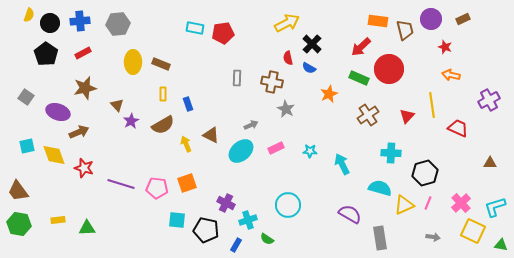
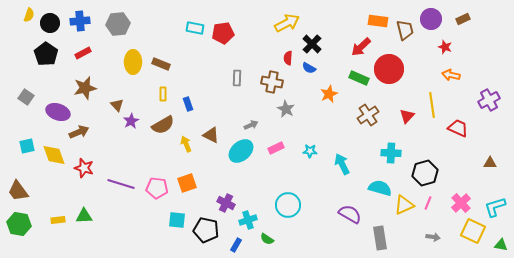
red semicircle at (288, 58): rotated 16 degrees clockwise
green triangle at (87, 228): moved 3 px left, 12 px up
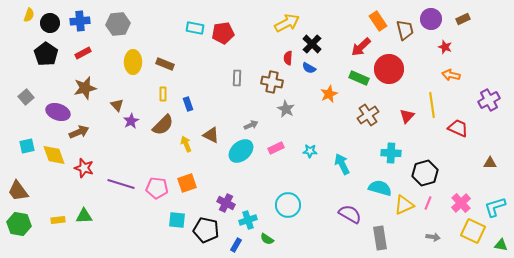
orange rectangle at (378, 21): rotated 48 degrees clockwise
brown rectangle at (161, 64): moved 4 px right
gray square at (26, 97): rotated 14 degrees clockwise
brown semicircle at (163, 125): rotated 15 degrees counterclockwise
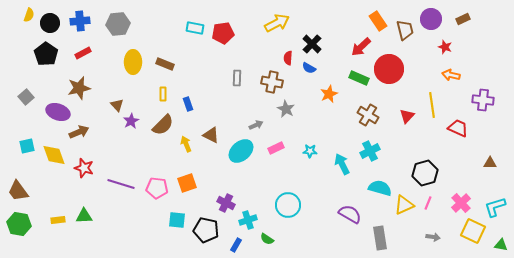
yellow arrow at (287, 23): moved 10 px left
brown star at (85, 88): moved 6 px left
purple cross at (489, 100): moved 6 px left; rotated 35 degrees clockwise
brown cross at (368, 115): rotated 25 degrees counterclockwise
gray arrow at (251, 125): moved 5 px right
cyan cross at (391, 153): moved 21 px left, 2 px up; rotated 30 degrees counterclockwise
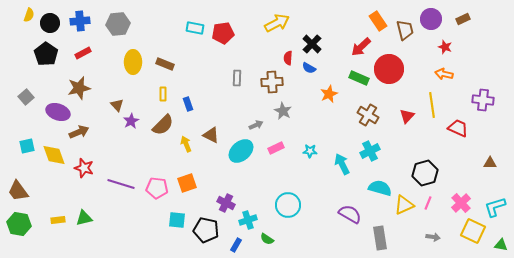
orange arrow at (451, 75): moved 7 px left, 1 px up
brown cross at (272, 82): rotated 15 degrees counterclockwise
gray star at (286, 109): moved 3 px left, 2 px down
green triangle at (84, 216): moved 2 px down; rotated 12 degrees counterclockwise
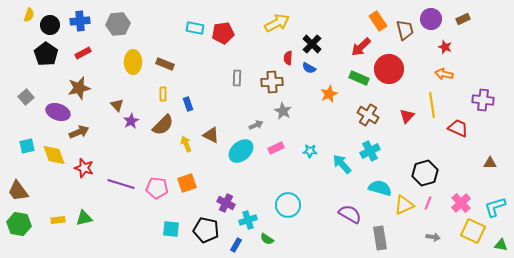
black circle at (50, 23): moved 2 px down
cyan arrow at (342, 164): rotated 15 degrees counterclockwise
cyan square at (177, 220): moved 6 px left, 9 px down
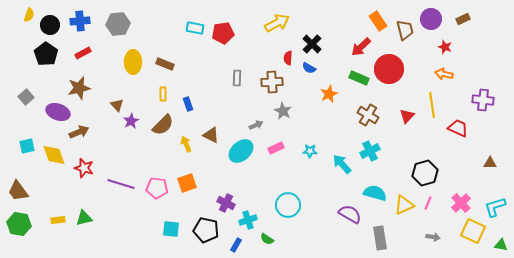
cyan semicircle at (380, 188): moved 5 px left, 5 px down
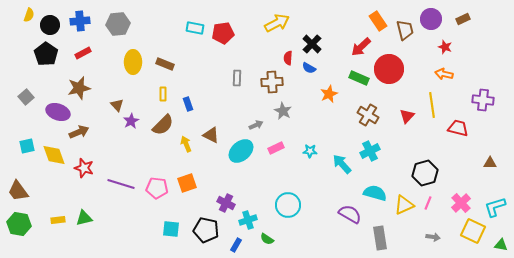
red trapezoid at (458, 128): rotated 10 degrees counterclockwise
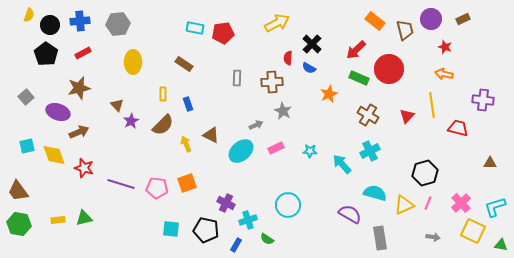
orange rectangle at (378, 21): moved 3 px left; rotated 18 degrees counterclockwise
red arrow at (361, 47): moved 5 px left, 3 px down
brown rectangle at (165, 64): moved 19 px right; rotated 12 degrees clockwise
